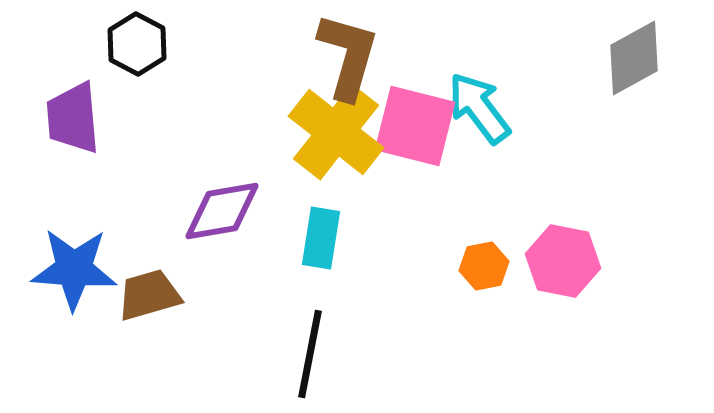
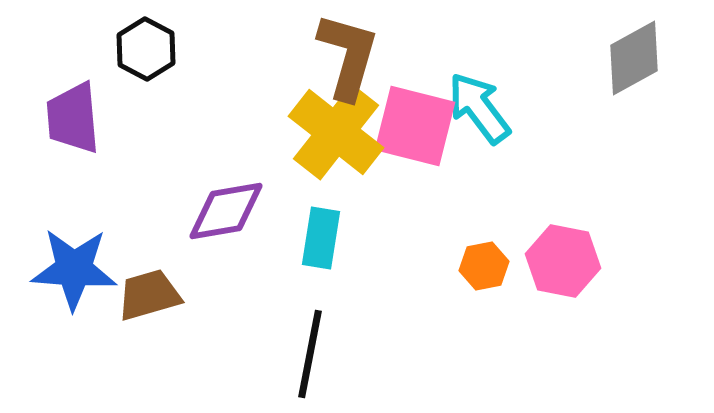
black hexagon: moved 9 px right, 5 px down
purple diamond: moved 4 px right
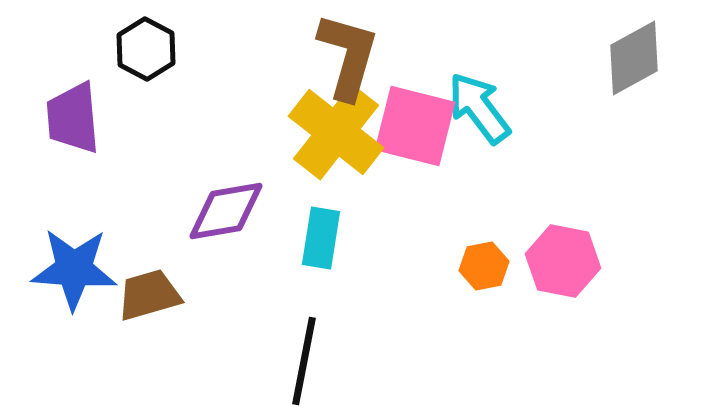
black line: moved 6 px left, 7 px down
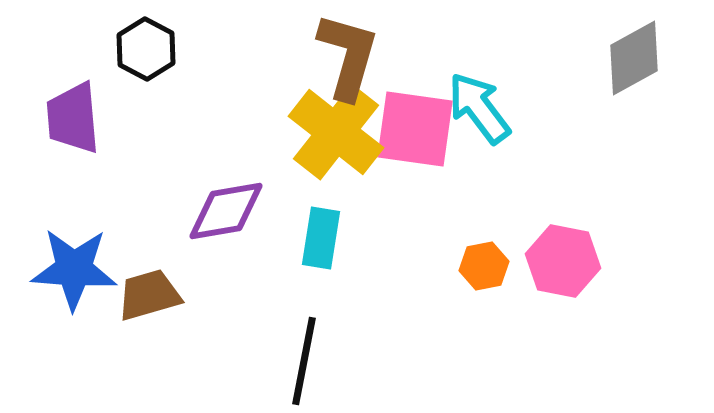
pink square: moved 3 px down; rotated 6 degrees counterclockwise
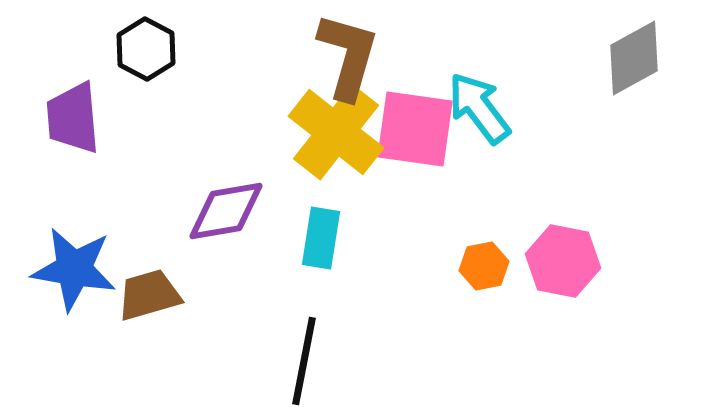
blue star: rotated 6 degrees clockwise
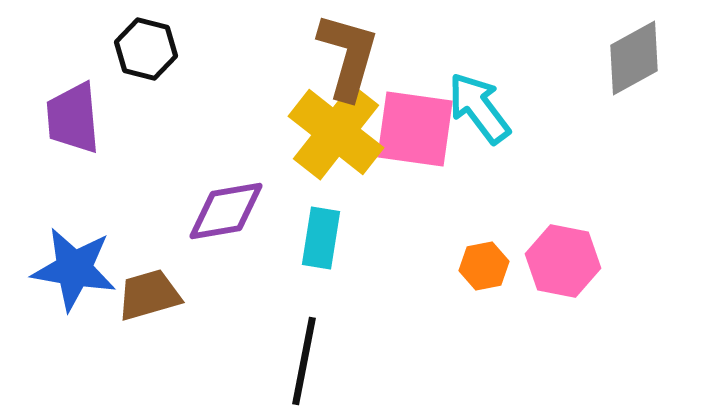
black hexagon: rotated 14 degrees counterclockwise
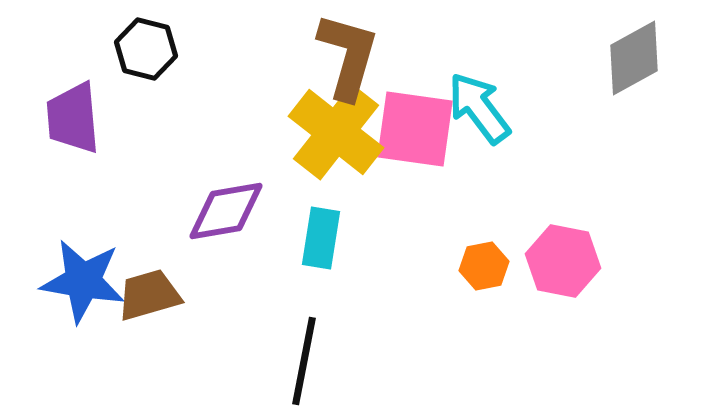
blue star: moved 9 px right, 12 px down
